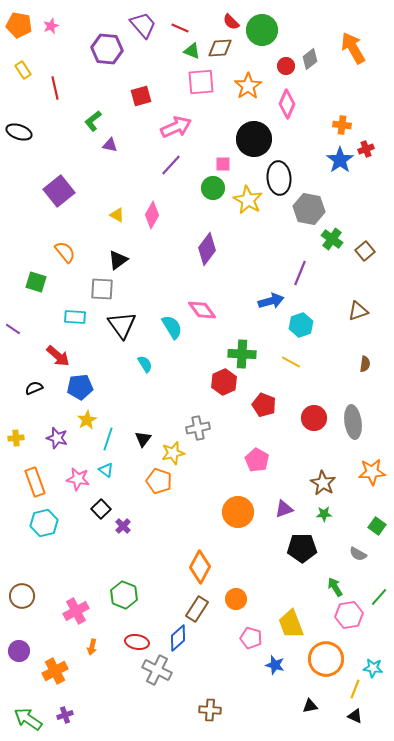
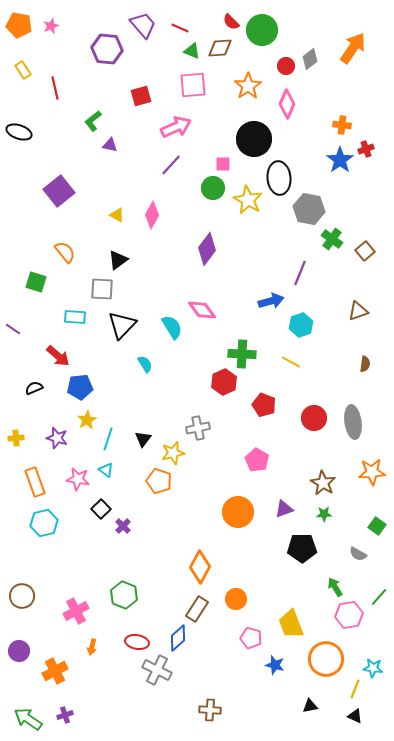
orange arrow at (353, 48): rotated 64 degrees clockwise
pink square at (201, 82): moved 8 px left, 3 px down
black triangle at (122, 325): rotated 20 degrees clockwise
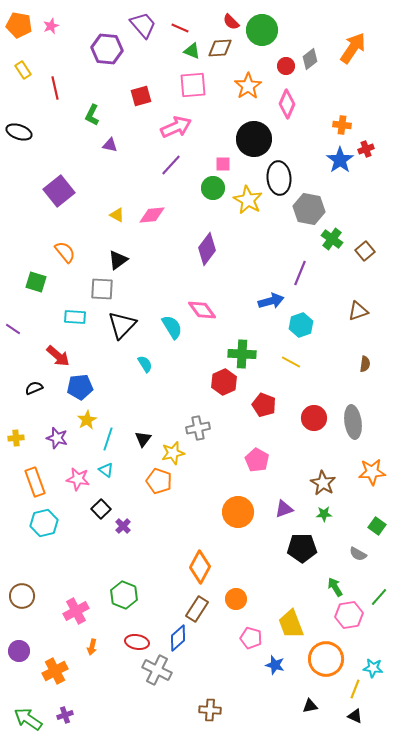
green L-shape at (93, 121): moved 1 px left, 6 px up; rotated 25 degrees counterclockwise
pink diamond at (152, 215): rotated 56 degrees clockwise
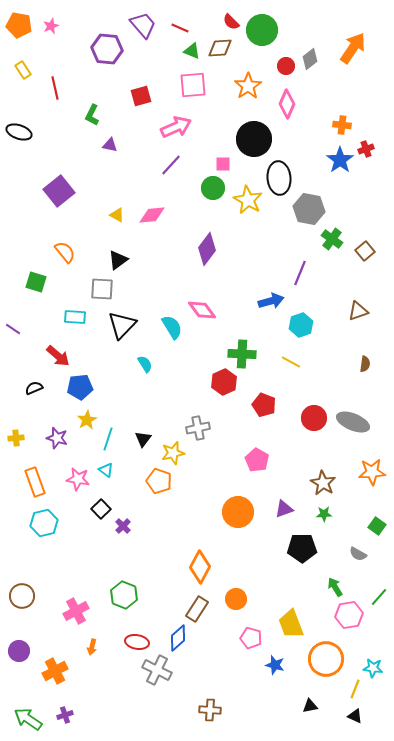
gray ellipse at (353, 422): rotated 60 degrees counterclockwise
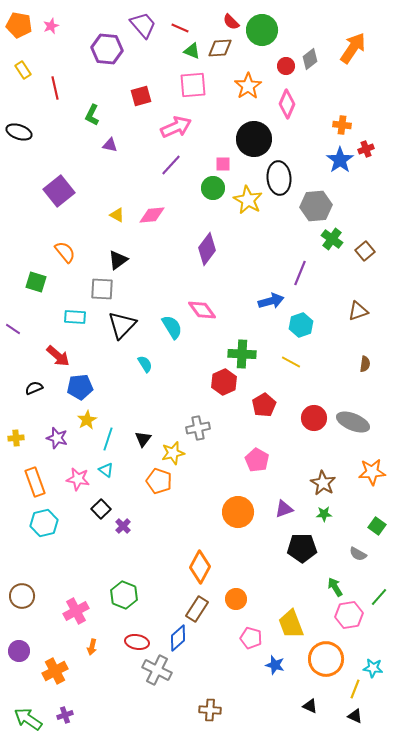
gray hexagon at (309, 209): moved 7 px right, 3 px up; rotated 16 degrees counterclockwise
red pentagon at (264, 405): rotated 20 degrees clockwise
black triangle at (310, 706): rotated 35 degrees clockwise
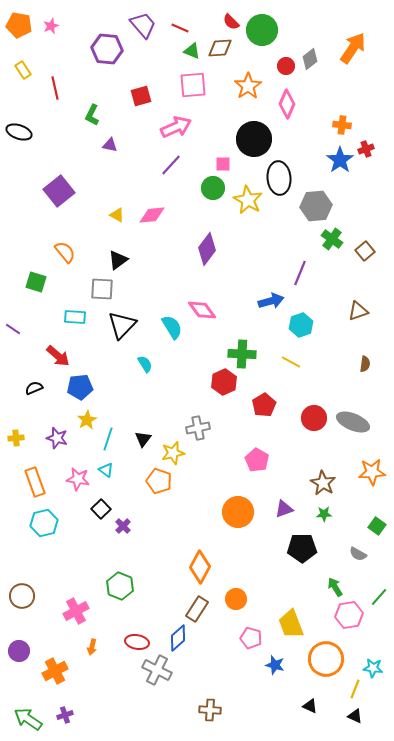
green hexagon at (124, 595): moved 4 px left, 9 px up
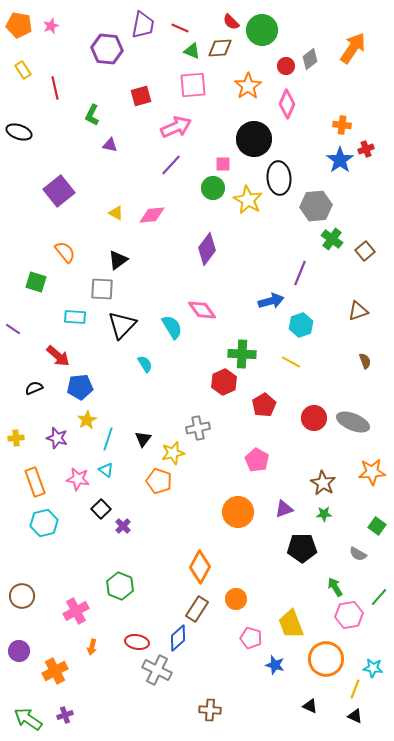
purple trapezoid at (143, 25): rotated 52 degrees clockwise
yellow triangle at (117, 215): moved 1 px left, 2 px up
brown semicircle at (365, 364): moved 3 px up; rotated 28 degrees counterclockwise
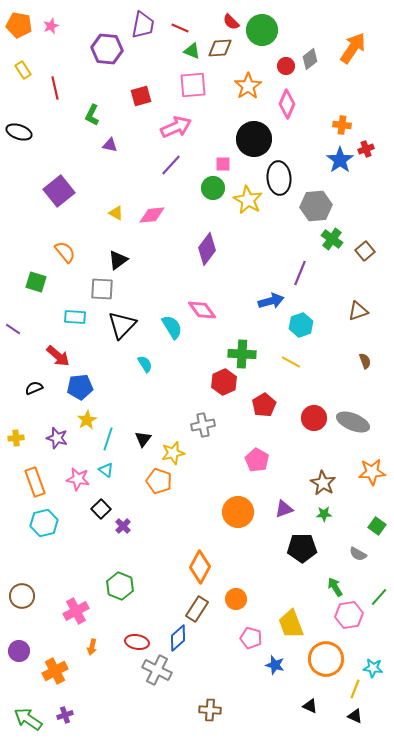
gray cross at (198, 428): moved 5 px right, 3 px up
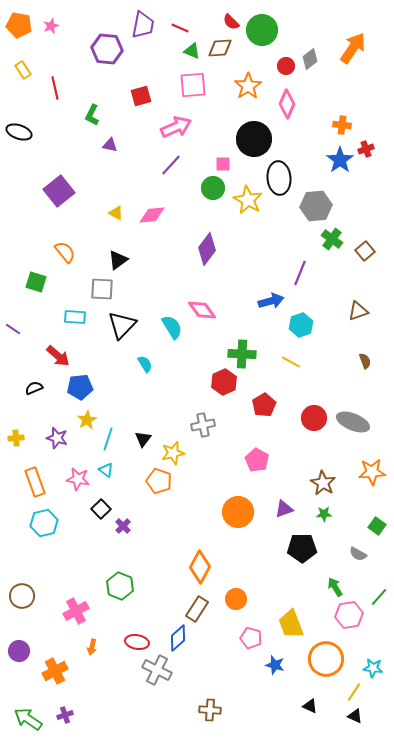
yellow line at (355, 689): moved 1 px left, 3 px down; rotated 12 degrees clockwise
